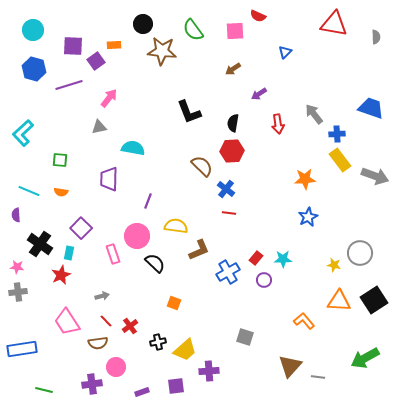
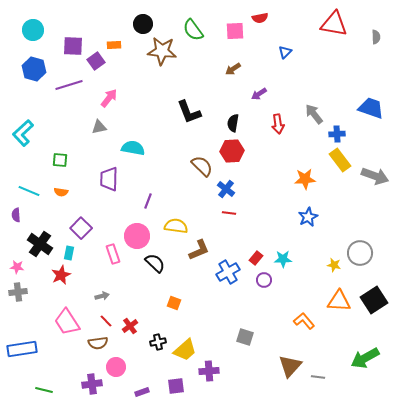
red semicircle at (258, 16): moved 2 px right, 2 px down; rotated 35 degrees counterclockwise
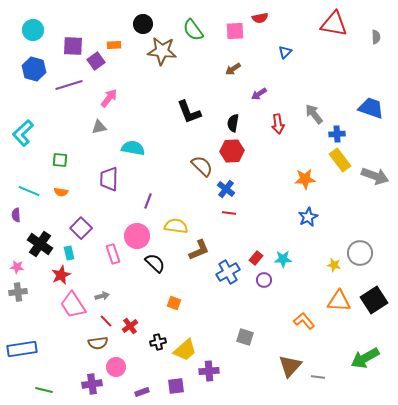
cyan rectangle at (69, 253): rotated 24 degrees counterclockwise
pink trapezoid at (67, 322): moved 6 px right, 17 px up
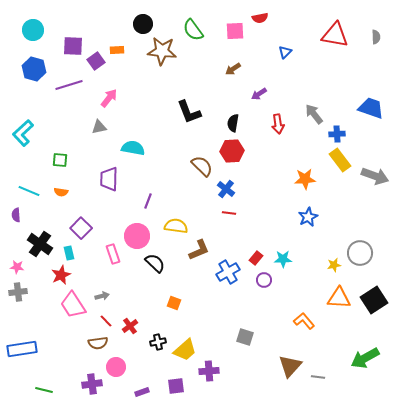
red triangle at (334, 24): moved 1 px right, 11 px down
orange rectangle at (114, 45): moved 3 px right, 5 px down
yellow star at (334, 265): rotated 24 degrees counterclockwise
orange triangle at (339, 301): moved 3 px up
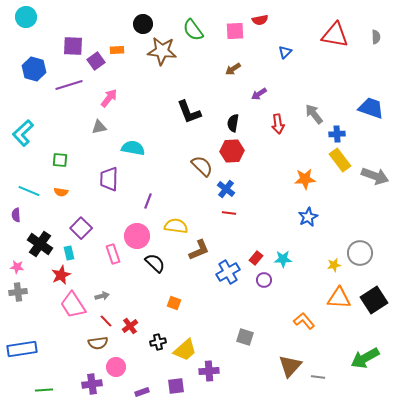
red semicircle at (260, 18): moved 2 px down
cyan circle at (33, 30): moved 7 px left, 13 px up
green line at (44, 390): rotated 18 degrees counterclockwise
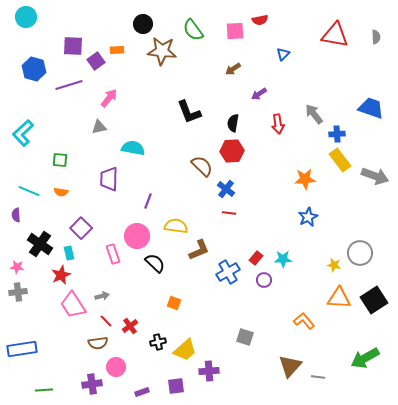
blue triangle at (285, 52): moved 2 px left, 2 px down
yellow star at (334, 265): rotated 24 degrees clockwise
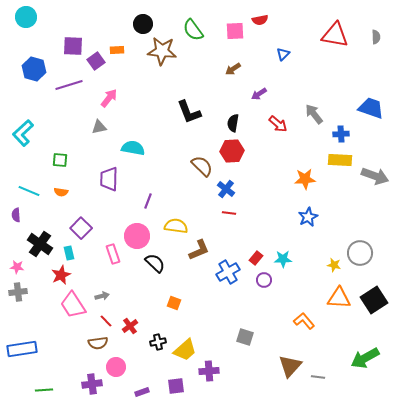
red arrow at (278, 124): rotated 42 degrees counterclockwise
blue cross at (337, 134): moved 4 px right
yellow rectangle at (340, 160): rotated 50 degrees counterclockwise
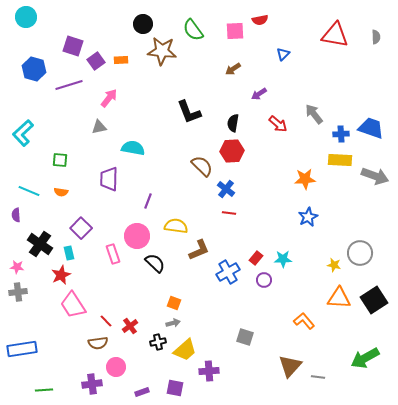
purple square at (73, 46): rotated 15 degrees clockwise
orange rectangle at (117, 50): moved 4 px right, 10 px down
blue trapezoid at (371, 108): moved 20 px down
gray arrow at (102, 296): moved 71 px right, 27 px down
purple square at (176, 386): moved 1 px left, 2 px down; rotated 18 degrees clockwise
